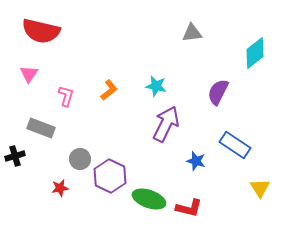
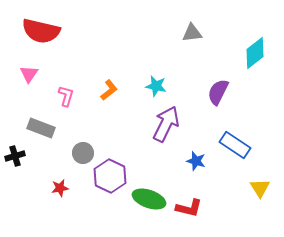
gray circle: moved 3 px right, 6 px up
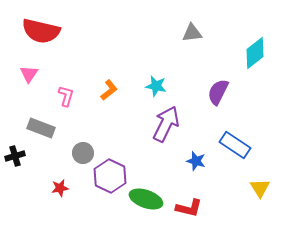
green ellipse: moved 3 px left
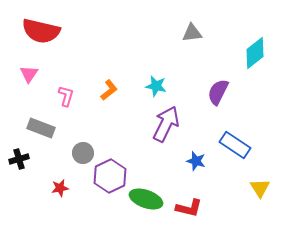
black cross: moved 4 px right, 3 px down
purple hexagon: rotated 8 degrees clockwise
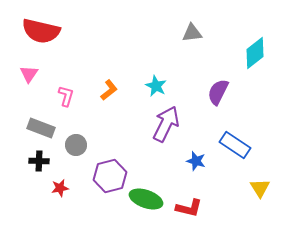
cyan star: rotated 15 degrees clockwise
gray circle: moved 7 px left, 8 px up
black cross: moved 20 px right, 2 px down; rotated 18 degrees clockwise
purple hexagon: rotated 12 degrees clockwise
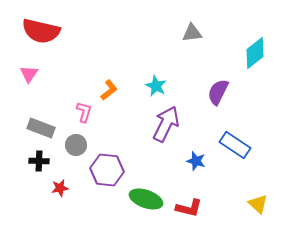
pink L-shape: moved 18 px right, 16 px down
purple hexagon: moved 3 px left, 6 px up; rotated 20 degrees clockwise
yellow triangle: moved 2 px left, 16 px down; rotated 15 degrees counterclockwise
